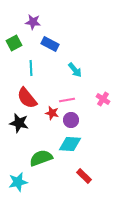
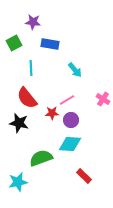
blue rectangle: rotated 18 degrees counterclockwise
pink line: rotated 21 degrees counterclockwise
red star: rotated 16 degrees counterclockwise
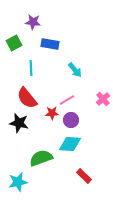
pink cross: rotated 16 degrees clockwise
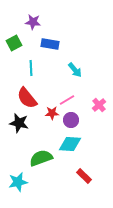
pink cross: moved 4 px left, 6 px down
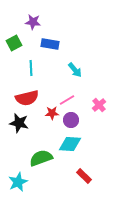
red semicircle: rotated 65 degrees counterclockwise
cyan star: rotated 12 degrees counterclockwise
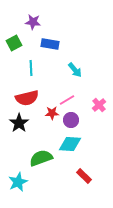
black star: rotated 24 degrees clockwise
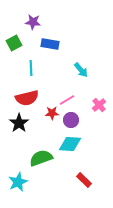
cyan arrow: moved 6 px right
red rectangle: moved 4 px down
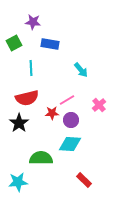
green semicircle: rotated 20 degrees clockwise
cyan star: rotated 18 degrees clockwise
